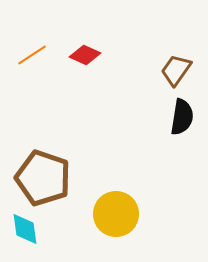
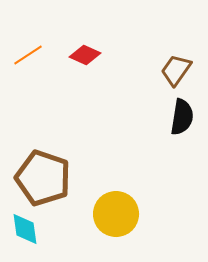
orange line: moved 4 px left
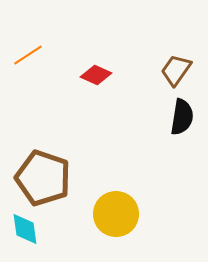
red diamond: moved 11 px right, 20 px down
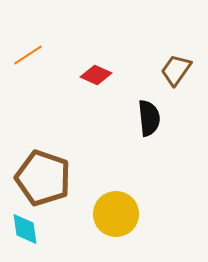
black semicircle: moved 33 px left, 1 px down; rotated 15 degrees counterclockwise
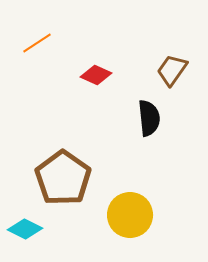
orange line: moved 9 px right, 12 px up
brown trapezoid: moved 4 px left
brown pentagon: moved 20 px right; rotated 16 degrees clockwise
yellow circle: moved 14 px right, 1 px down
cyan diamond: rotated 56 degrees counterclockwise
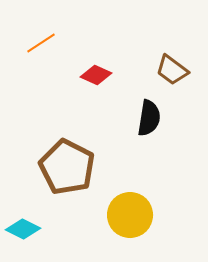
orange line: moved 4 px right
brown trapezoid: rotated 88 degrees counterclockwise
black semicircle: rotated 15 degrees clockwise
brown pentagon: moved 4 px right, 11 px up; rotated 8 degrees counterclockwise
cyan diamond: moved 2 px left
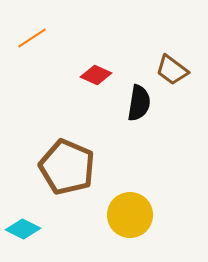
orange line: moved 9 px left, 5 px up
black semicircle: moved 10 px left, 15 px up
brown pentagon: rotated 4 degrees counterclockwise
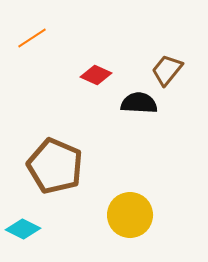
brown trapezoid: moved 5 px left; rotated 92 degrees clockwise
black semicircle: rotated 96 degrees counterclockwise
brown pentagon: moved 12 px left, 1 px up
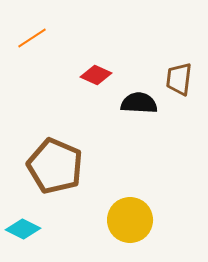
brown trapezoid: moved 12 px right, 9 px down; rotated 32 degrees counterclockwise
yellow circle: moved 5 px down
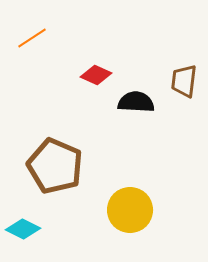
brown trapezoid: moved 5 px right, 2 px down
black semicircle: moved 3 px left, 1 px up
yellow circle: moved 10 px up
